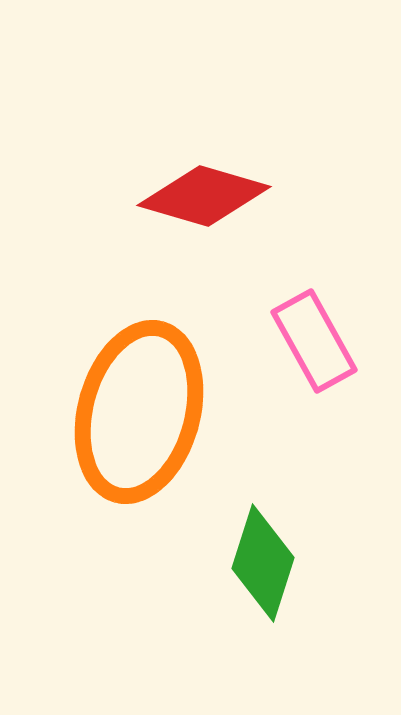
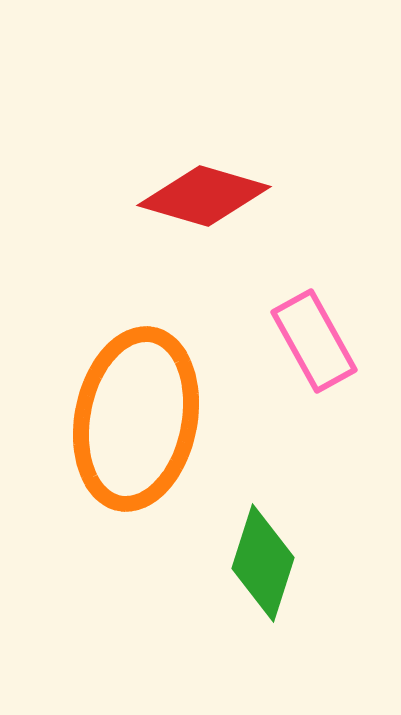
orange ellipse: moved 3 px left, 7 px down; rotated 4 degrees counterclockwise
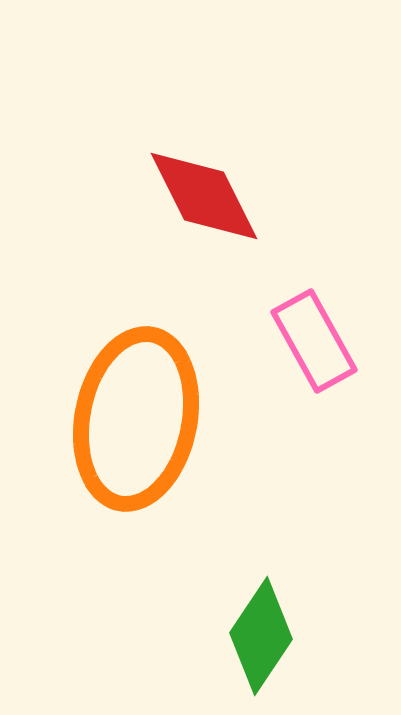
red diamond: rotated 47 degrees clockwise
green diamond: moved 2 px left, 73 px down; rotated 16 degrees clockwise
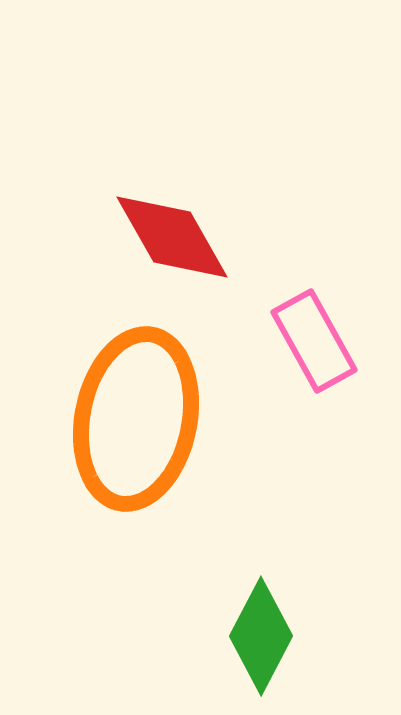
red diamond: moved 32 px left, 41 px down; rotated 3 degrees counterclockwise
green diamond: rotated 6 degrees counterclockwise
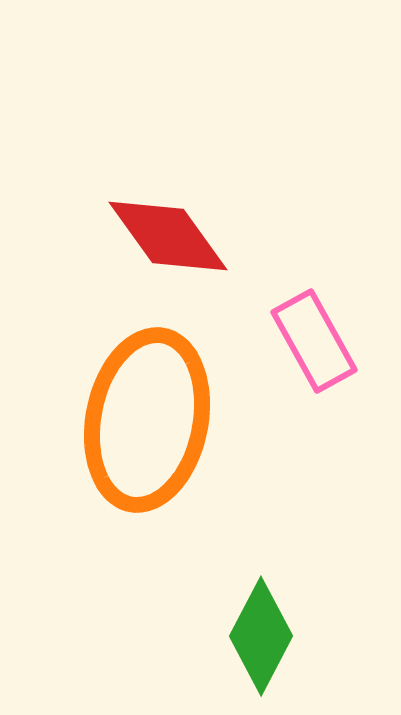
red diamond: moved 4 px left, 1 px up; rotated 6 degrees counterclockwise
orange ellipse: moved 11 px right, 1 px down
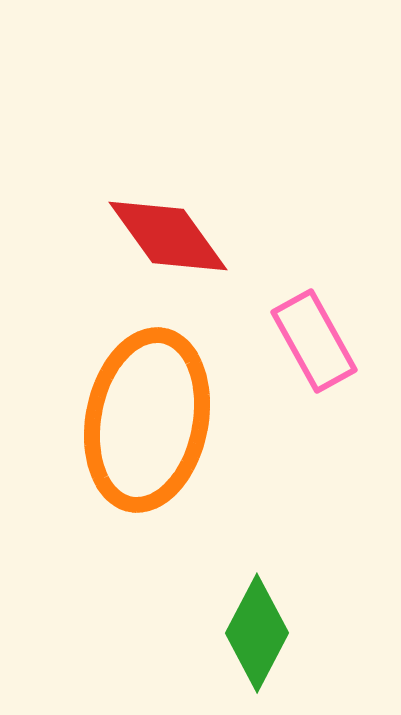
green diamond: moved 4 px left, 3 px up
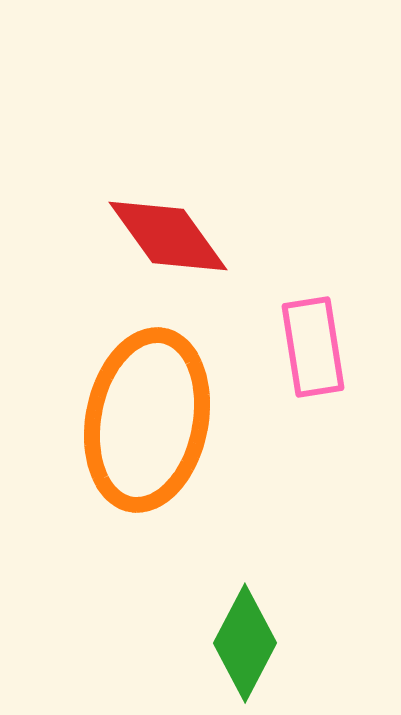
pink rectangle: moved 1 px left, 6 px down; rotated 20 degrees clockwise
green diamond: moved 12 px left, 10 px down
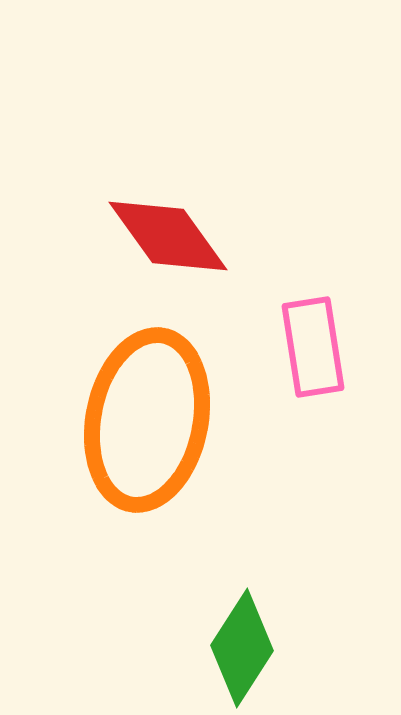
green diamond: moved 3 px left, 5 px down; rotated 5 degrees clockwise
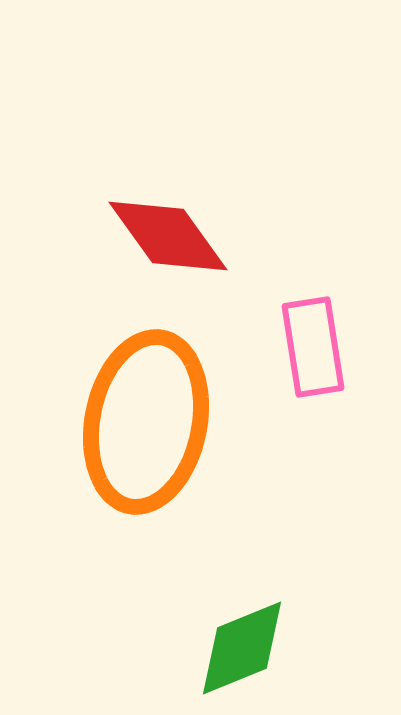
orange ellipse: moved 1 px left, 2 px down
green diamond: rotated 35 degrees clockwise
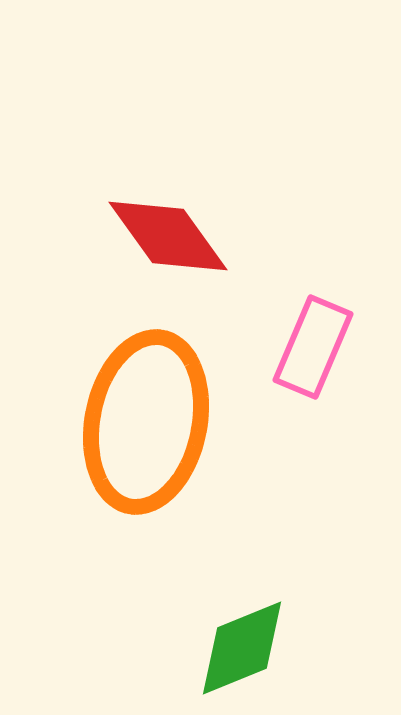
pink rectangle: rotated 32 degrees clockwise
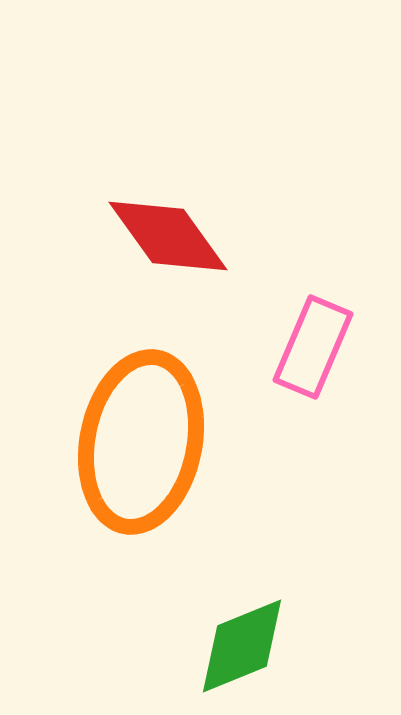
orange ellipse: moved 5 px left, 20 px down
green diamond: moved 2 px up
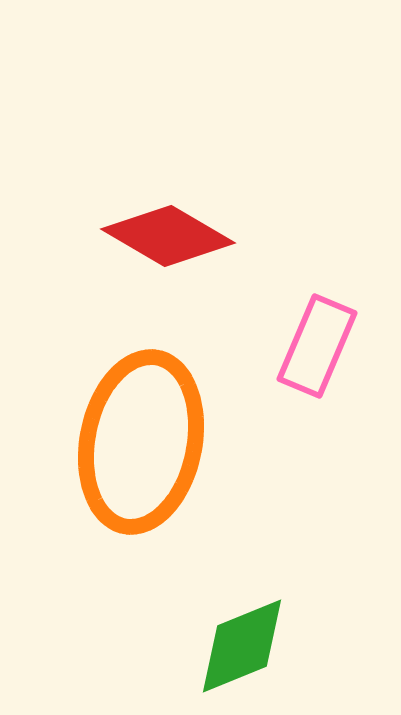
red diamond: rotated 24 degrees counterclockwise
pink rectangle: moved 4 px right, 1 px up
